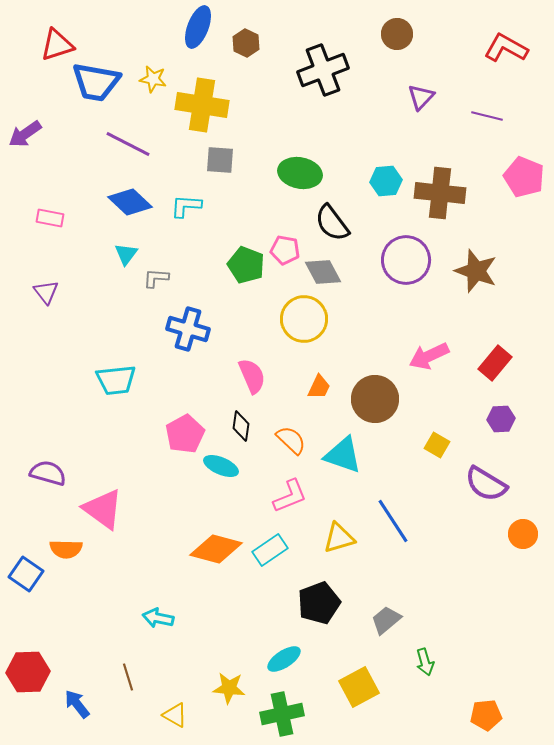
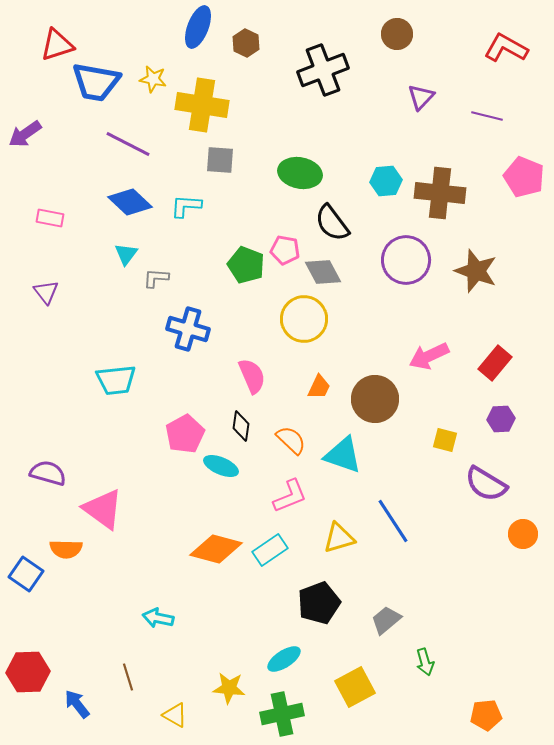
yellow square at (437, 445): moved 8 px right, 5 px up; rotated 15 degrees counterclockwise
yellow square at (359, 687): moved 4 px left
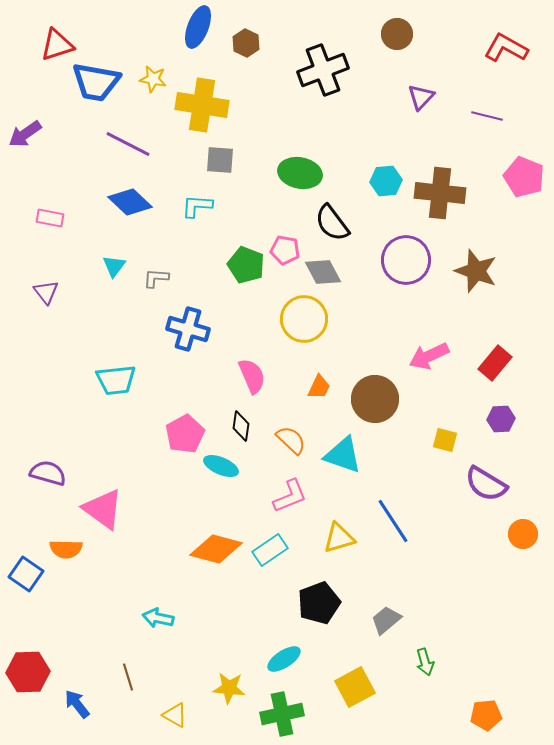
cyan L-shape at (186, 206): moved 11 px right
cyan triangle at (126, 254): moved 12 px left, 12 px down
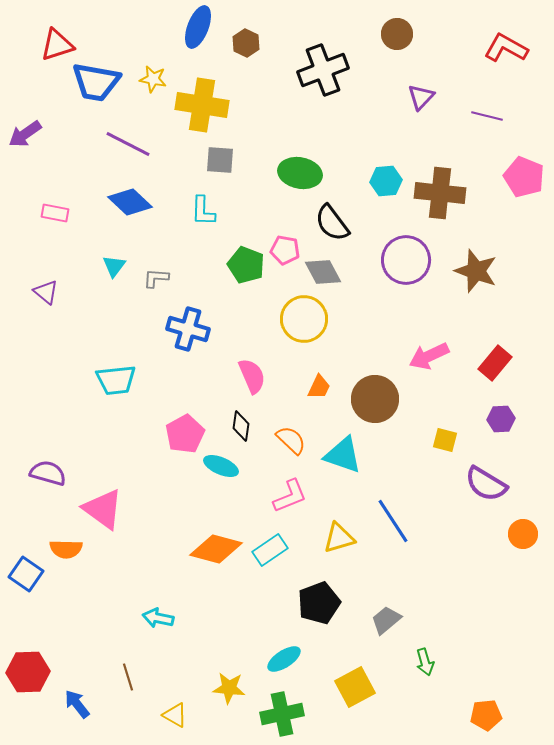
cyan L-shape at (197, 206): moved 6 px right, 5 px down; rotated 92 degrees counterclockwise
pink rectangle at (50, 218): moved 5 px right, 5 px up
purple triangle at (46, 292): rotated 12 degrees counterclockwise
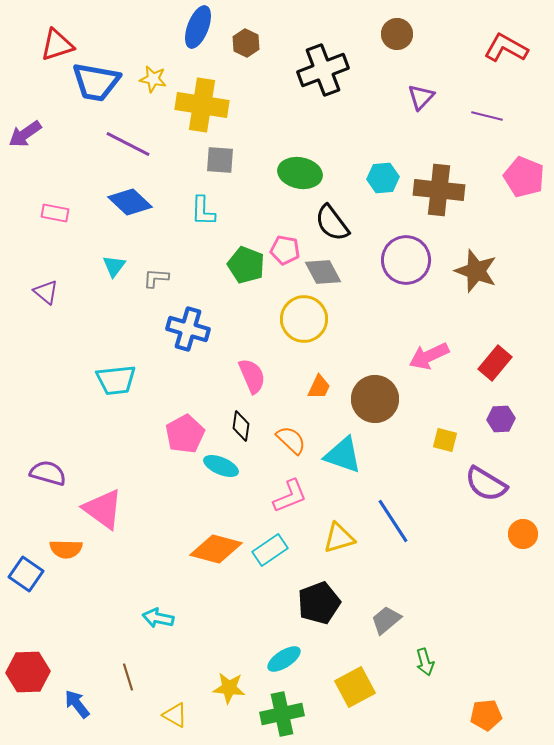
cyan hexagon at (386, 181): moved 3 px left, 3 px up
brown cross at (440, 193): moved 1 px left, 3 px up
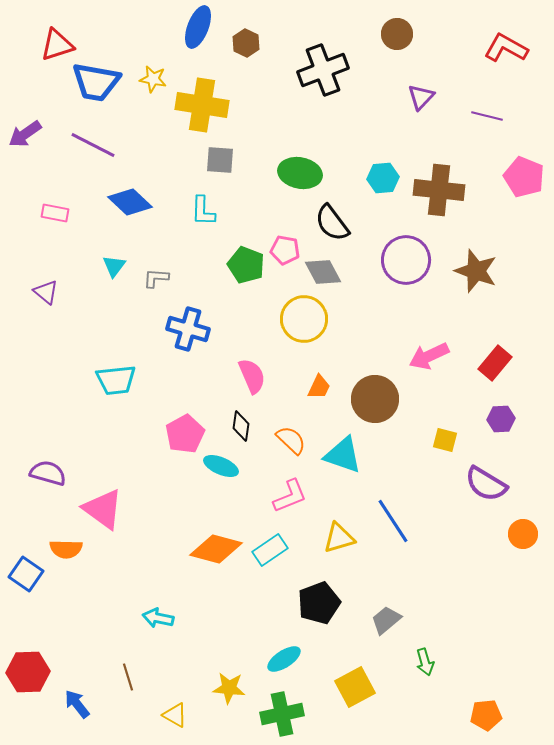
purple line at (128, 144): moved 35 px left, 1 px down
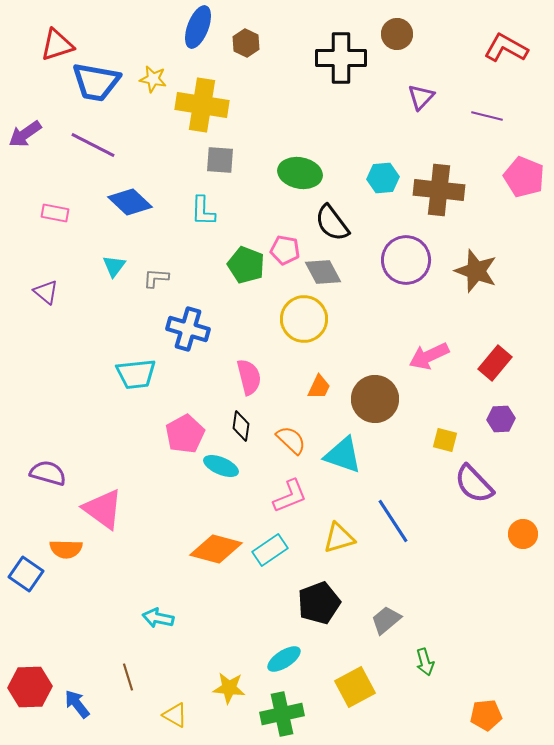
black cross at (323, 70): moved 18 px right, 12 px up; rotated 21 degrees clockwise
pink semicircle at (252, 376): moved 3 px left, 1 px down; rotated 9 degrees clockwise
cyan trapezoid at (116, 380): moved 20 px right, 6 px up
purple semicircle at (486, 484): moved 12 px left; rotated 15 degrees clockwise
red hexagon at (28, 672): moved 2 px right, 15 px down
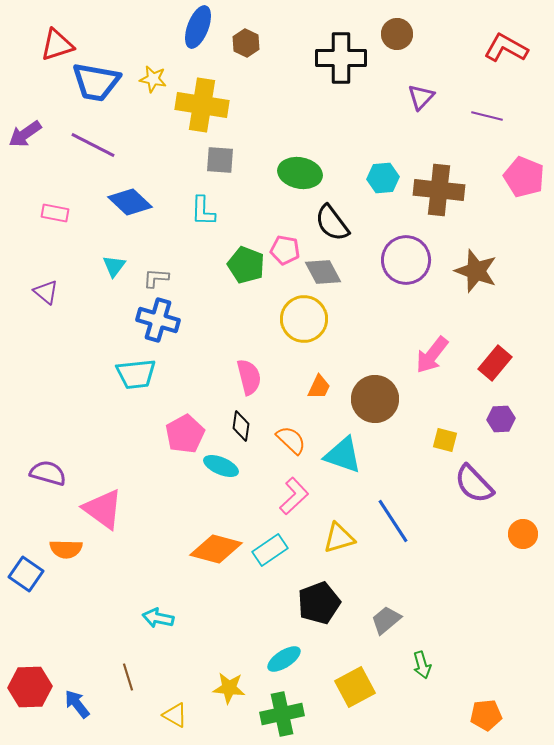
blue cross at (188, 329): moved 30 px left, 9 px up
pink arrow at (429, 356): moved 3 px right, 1 px up; rotated 27 degrees counterclockwise
pink L-shape at (290, 496): moved 4 px right; rotated 21 degrees counterclockwise
green arrow at (425, 662): moved 3 px left, 3 px down
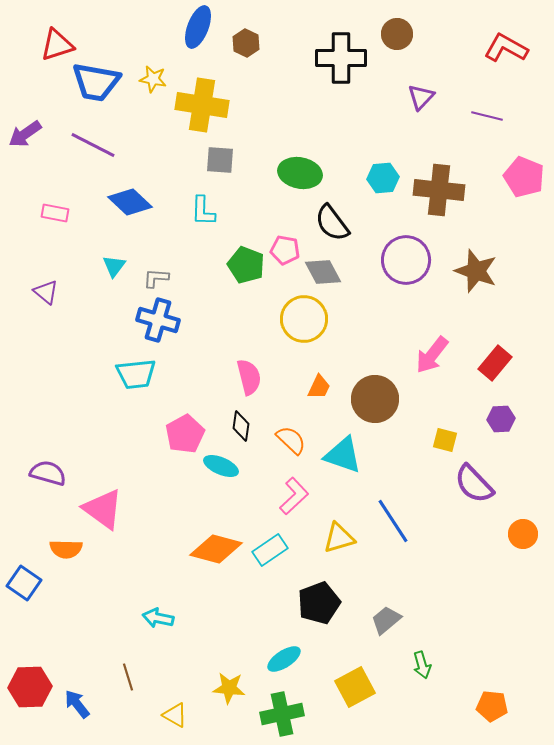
blue square at (26, 574): moved 2 px left, 9 px down
orange pentagon at (486, 715): moved 6 px right, 9 px up; rotated 12 degrees clockwise
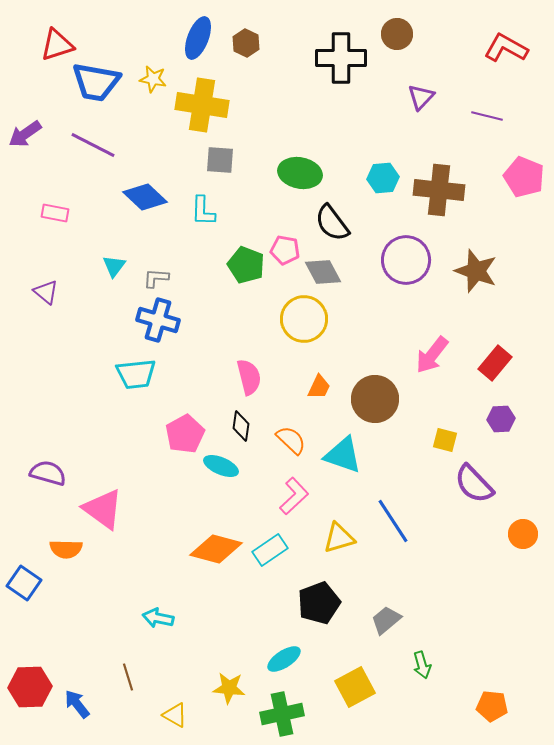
blue ellipse at (198, 27): moved 11 px down
blue diamond at (130, 202): moved 15 px right, 5 px up
